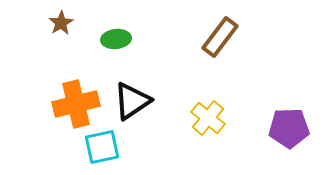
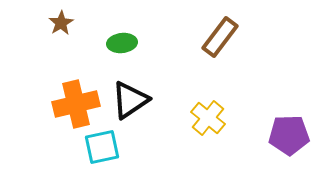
green ellipse: moved 6 px right, 4 px down
black triangle: moved 2 px left, 1 px up
purple pentagon: moved 7 px down
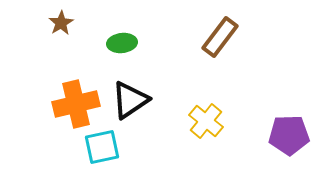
yellow cross: moved 2 px left, 3 px down
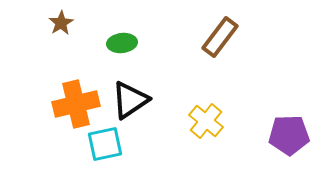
cyan square: moved 3 px right, 3 px up
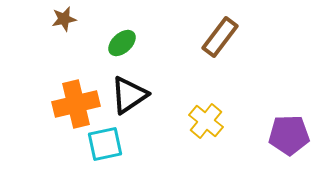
brown star: moved 3 px right, 4 px up; rotated 20 degrees clockwise
green ellipse: rotated 36 degrees counterclockwise
black triangle: moved 1 px left, 5 px up
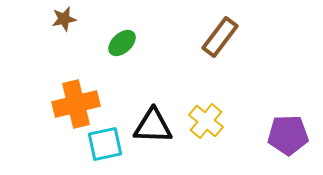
black triangle: moved 24 px right, 31 px down; rotated 36 degrees clockwise
purple pentagon: moved 1 px left
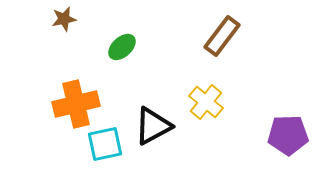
brown rectangle: moved 2 px right, 1 px up
green ellipse: moved 4 px down
yellow cross: moved 19 px up
black triangle: rotated 30 degrees counterclockwise
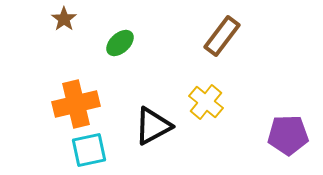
brown star: rotated 25 degrees counterclockwise
green ellipse: moved 2 px left, 4 px up
cyan square: moved 16 px left, 6 px down
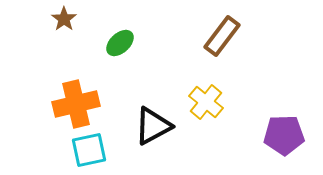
purple pentagon: moved 4 px left
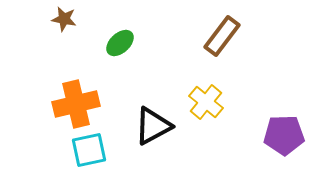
brown star: rotated 25 degrees counterclockwise
